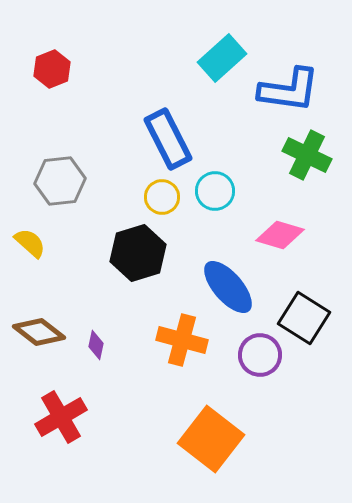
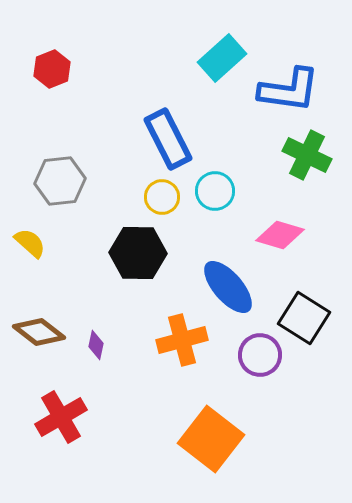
black hexagon: rotated 18 degrees clockwise
orange cross: rotated 30 degrees counterclockwise
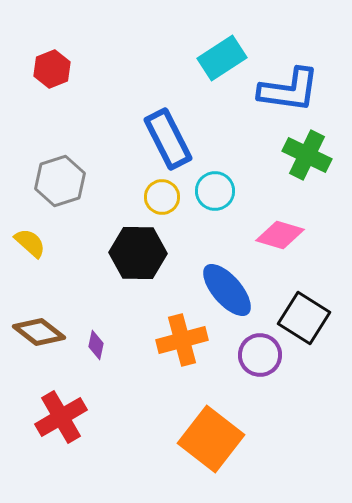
cyan rectangle: rotated 9 degrees clockwise
gray hexagon: rotated 12 degrees counterclockwise
blue ellipse: moved 1 px left, 3 px down
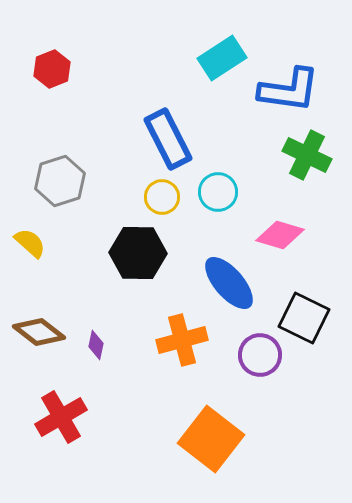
cyan circle: moved 3 px right, 1 px down
blue ellipse: moved 2 px right, 7 px up
black square: rotated 6 degrees counterclockwise
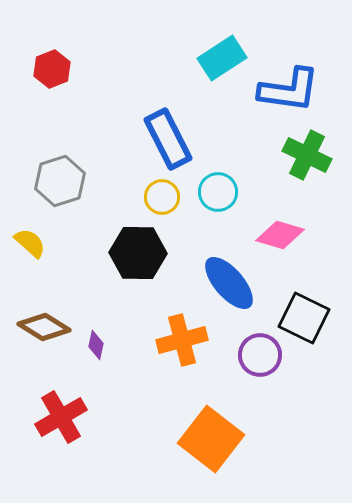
brown diamond: moved 5 px right, 5 px up; rotated 6 degrees counterclockwise
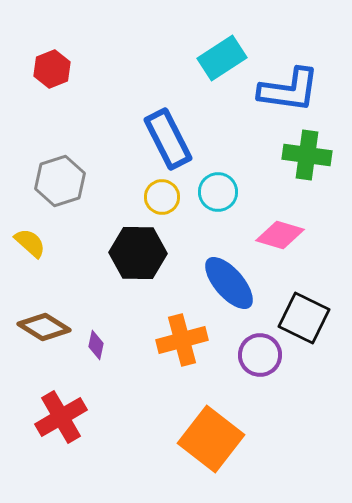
green cross: rotated 18 degrees counterclockwise
